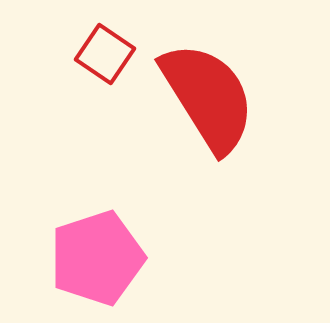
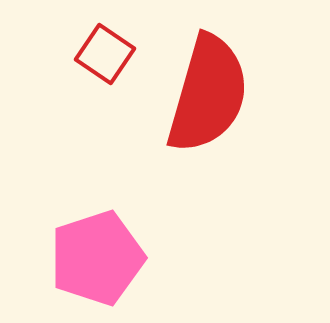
red semicircle: moved 3 px up; rotated 48 degrees clockwise
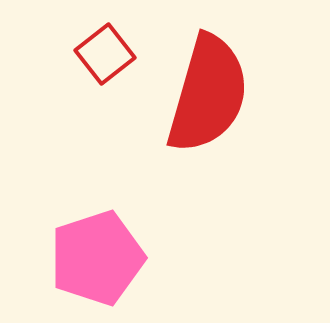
red square: rotated 18 degrees clockwise
